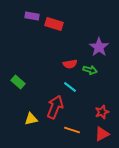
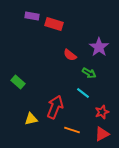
red semicircle: moved 9 px up; rotated 48 degrees clockwise
green arrow: moved 1 px left, 3 px down; rotated 16 degrees clockwise
cyan line: moved 13 px right, 6 px down
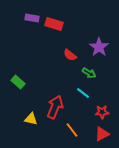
purple rectangle: moved 2 px down
red star: rotated 16 degrees clockwise
yellow triangle: rotated 24 degrees clockwise
orange line: rotated 35 degrees clockwise
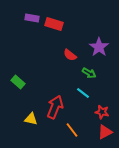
red star: rotated 16 degrees clockwise
red triangle: moved 3 px right, 2 px up
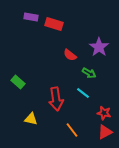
purple rectangle: moved 1 px left, 1 px up
red arrow: moved 1 px right, 8 px up; rotated 150 degrees clockwise
red star: moved 2 px right, 1 px down
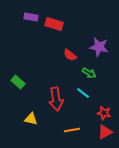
purple star: rotated 24 degrees counterclockwise
orange line: rotated 63 degrees counterclockwise
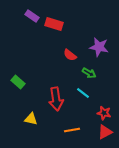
purple rectangle: moved 1 px right, 1 px up; rotated 24 degrees clockwise
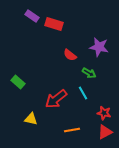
cyan line: rotated 24 degrees clockwise
red arrow: rotated 60 degrees clockwise
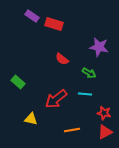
red semicircle: moved 8 px left, 4 px down
cyan line: moved 2 px right, 1 px down; rotated 56 degrees counterclockwise
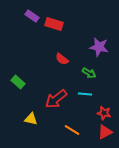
orange line: rotated 42 degrees clockwise
